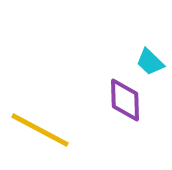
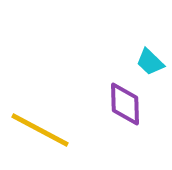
purple diamond: moved 4 px down
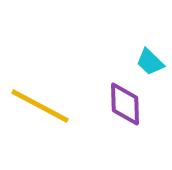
yellow line: moved 24 px up
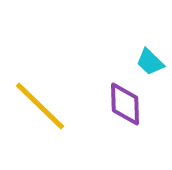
yellow line: rotated 16 degrees clockwise
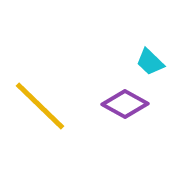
purple diamond: rotated 60 degrees counterclockwise
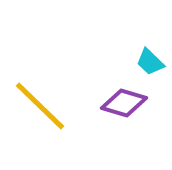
purple diamond: moved 1 px left, 1 px up; rotated 12 degrees counterclockwise
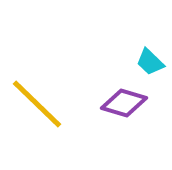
yellow line: moved 3 px left, 2 px up
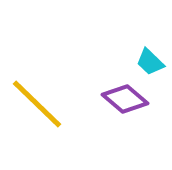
purple diamond: moved 1 px right, 4 px up; rotated 24 degrees clockwise
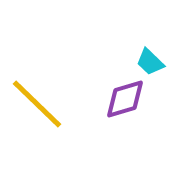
purple diamond: rotated 57 degrees counterclockwise
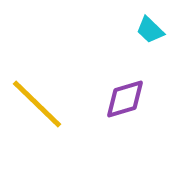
cyan trapezoid: moved 32 px up
